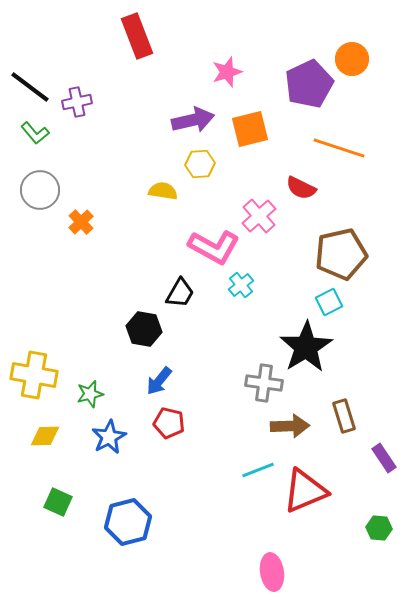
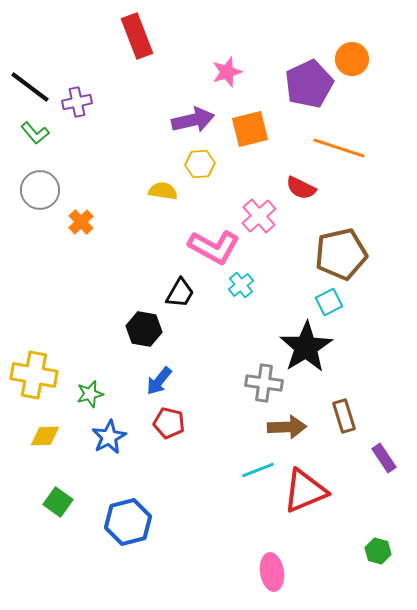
brown arrow: moved 3 px left, 1 px down
green square: rotated 12 degrees clockwise
green hexagon: moved 1 px left, 23 px down; rotated 10 degrees clockwise
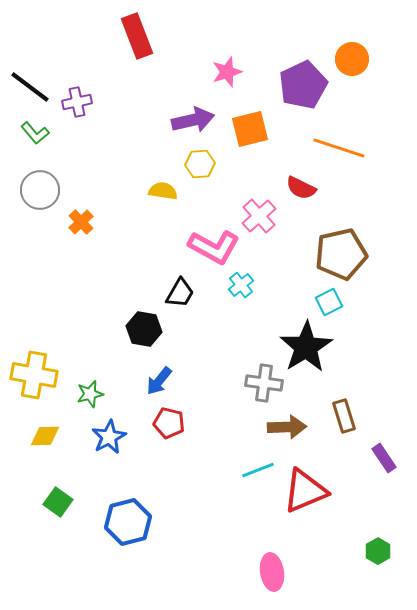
purple pentagon: moved 6 px left, 1 px down
green hexagon: rotated 15 degrees clockwise
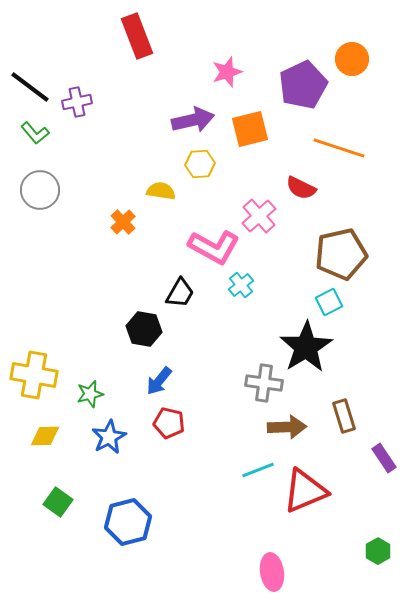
yellow semicircle: moved 2 px left
orange cross: moved 42 px right
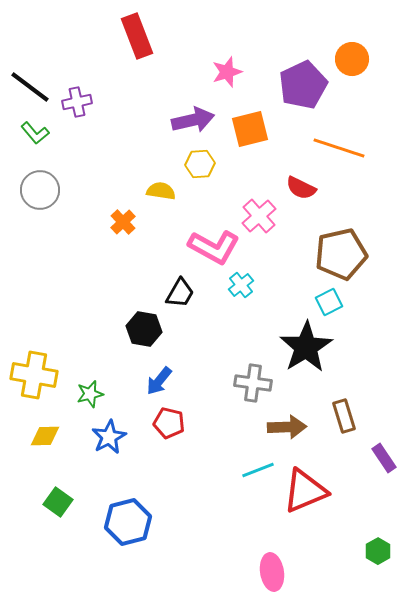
gray cross: moved 11 px left
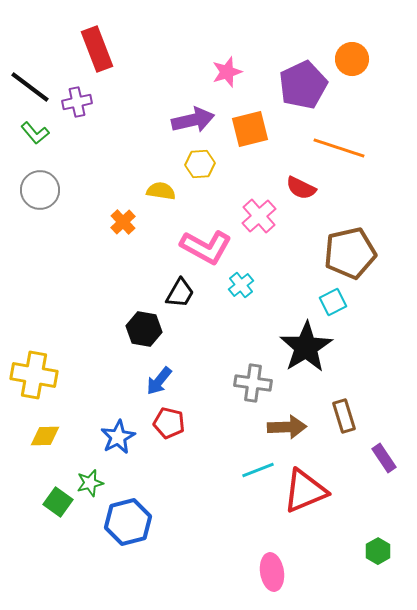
red rectangle: moved 40 px left, 13 px down
pink L-shape: moved 8 px left
brown pentagon: moved 9 px right, 1 px up
cyan square: moved 4 px right
green star: moved 89 px down
blue star: moved 9 px right
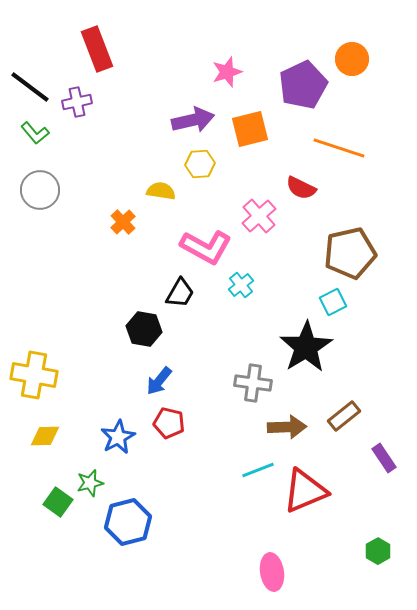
brown rectangle: rotated 68 degrees clockwise
